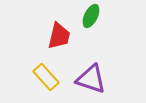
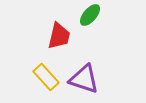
green ellipse: moved 1 px left, 1 px up; rotated 15 degrees clockwise
purple triangle: moved 7 px left
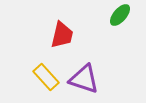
green ellipse: moved 30 px right
red trapezoid: moved 3 px right, 1 px up
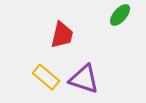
yellow rectangle: rotated 8 degrees counterclockwise
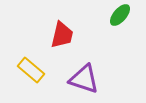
yellow rectangle: moved 15 px left, 7 px up
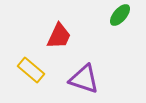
red trapezoid: moved 3 px left, 1 px down; rotated 12 degrees clockwise
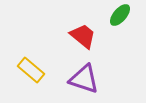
red trapezoid: moved 24 px right; rotated 76 degrees counterclockwise
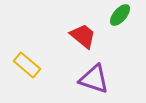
yellow rectangle: moved 4 px left, 5 px up
purple triangle: moved 10 px right
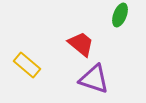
green ellipse: rotated 20 degrees counterclockwise
red trapezoid: moved 2 px left, 8 px down
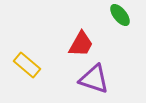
green ellipse: rotated 60 degrees counterclockwise
red trapezoid: rotated 80 degrees clockwise
